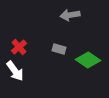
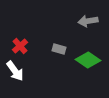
gray arrow: moved 18 px right, 6 px down
red cross: moved 1 px right, 1 px up
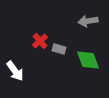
red cross: moved 20 px right, 5 px up
green diamond: rotated 35 degrees clockwise
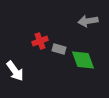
red cross: rotated 21 degrees clockwise
green diamond: moved 5 px left
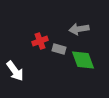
gray arrow: moved 9 px left, 8 px down
